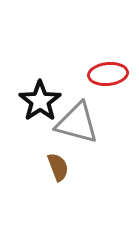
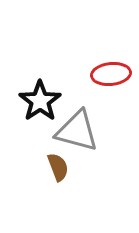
red ellipse: moved 3 px right
gray triangle: moved 8 px down
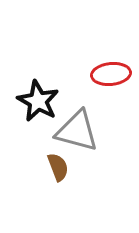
black star: moved 2 px left; rotated 9 degrees counterclockwise
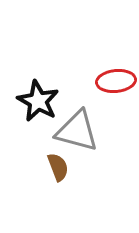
red ellipse: moved 5 px right, 7 px down
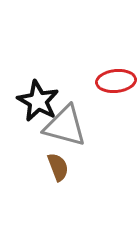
gray triangle: moved 12 px left, 5 px up
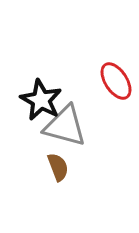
red ellipse: rotated 63 degrees clockwise
black star: moved 3 px right, 1 px up
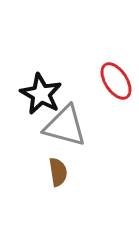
black star: moved 6 px up
brown semicircle: moved 5 px down; rotated 12 degrees clockwise
